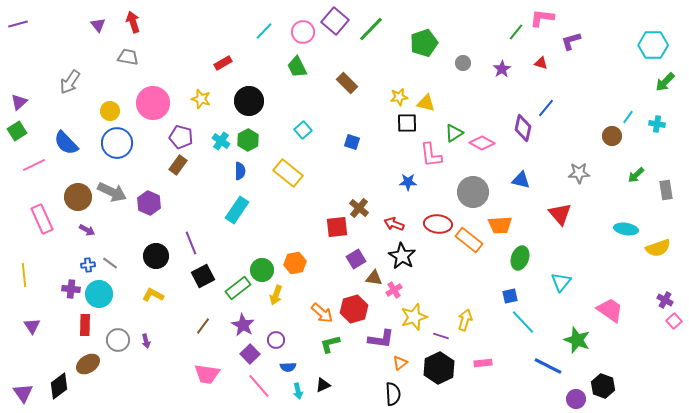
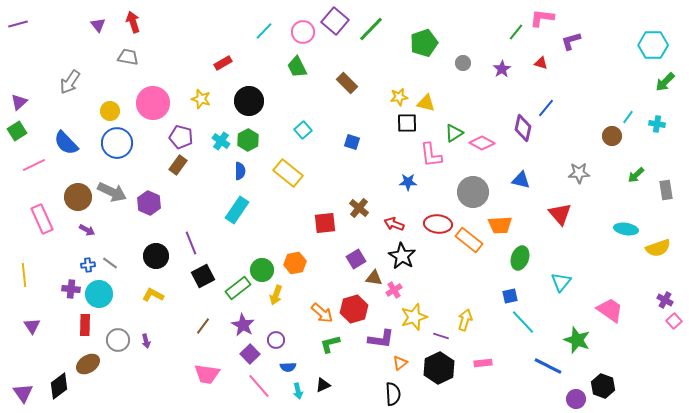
red square at (337, 227): moved 12 px left, 4 px up
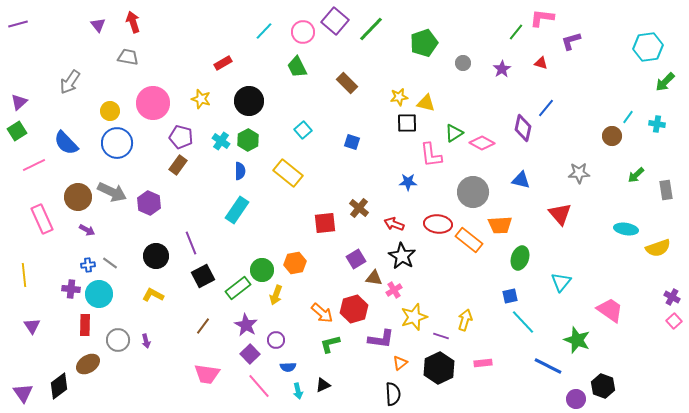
cyan hexagon at (653, 45): moved 5 px left, 2 px down; rotated 8 degrees counterclockwise
purple cross at (665, 300): moved 7 px right, 3 px up
purple star at (243, 325): moved 3 px right
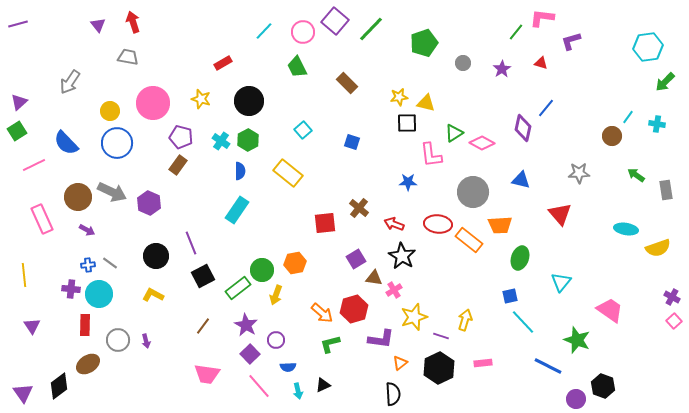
green arrow at (636, 175): rotated 78 degrees clockwise
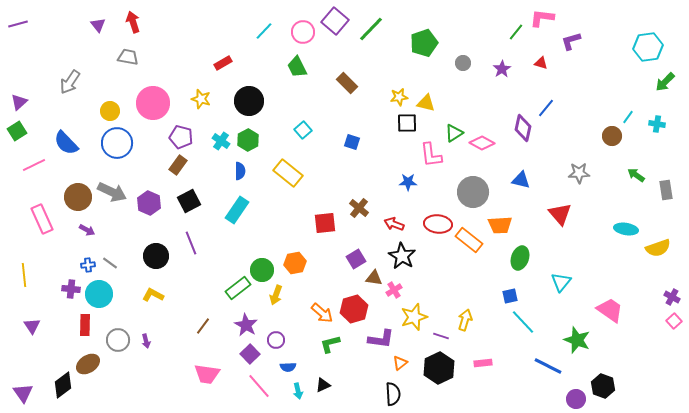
black square at (203, 276): moved 14 px left, 75 px up
black diamond at (59, 386): moved 4 px right, 1 px up
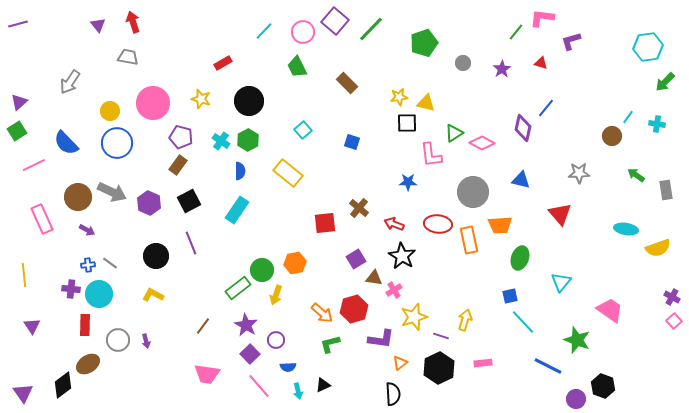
orange rectangle at (469, 240): rotated 40 degrees clockwise
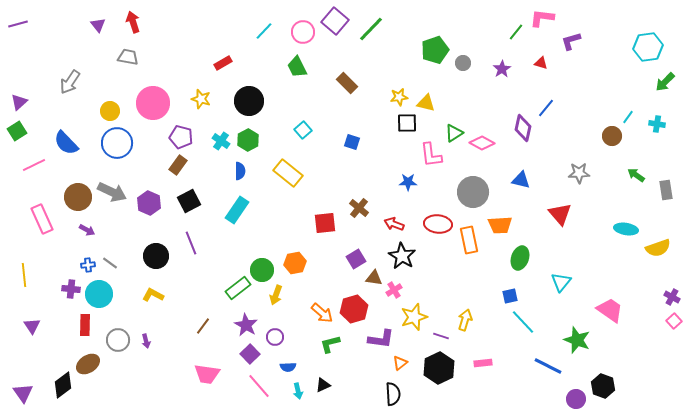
green pentagon at (424, 43): moved 11 px right, 7 px down
purple circle at (276, 340): moved 1 px left, 3 px up
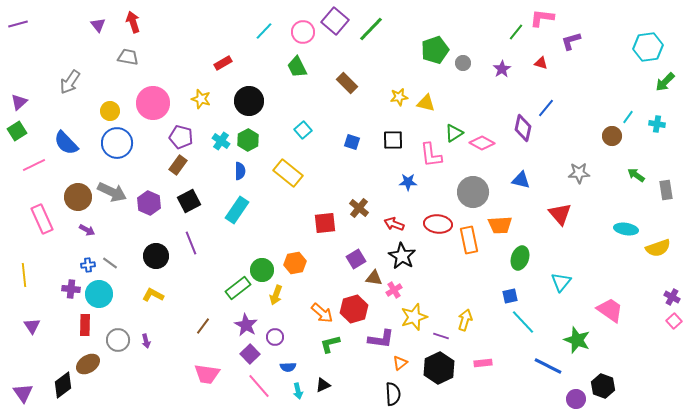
black square at (407, 123): moved 14 px left, 17 px down
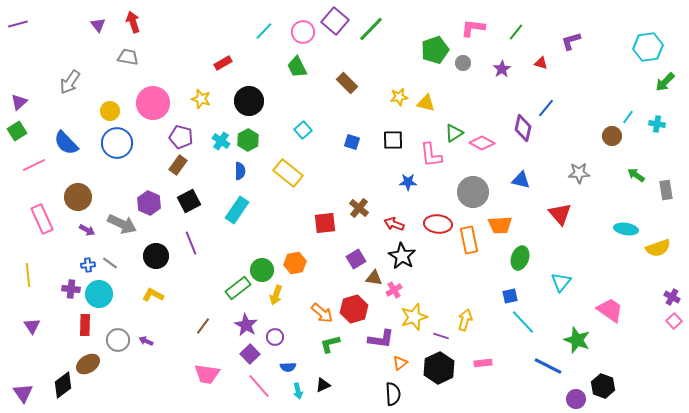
pink L-shape at (542, 18): moved 69 px left, 10 px down
gray arrow at (112, 192): moved 10 px right, 32 px down
yellow line at (24, 275): moved 4 px right
purple arrow at (146, 341): rotated 128 degrees clockwise
